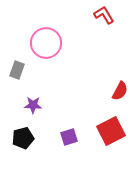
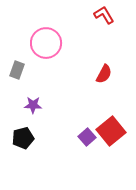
red semicircle: moved 16 px left, 17 px up
red square: rotated 12 degrees counterclockwise
purple square: moved 18 px right; rotated 24 degrees counterclockwise
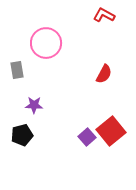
red L-shape: rotated 30 degrees counterclockwise
gray rectangle: rotated 30 degrees counterclockwise
purple star: moved 1 px right
black pentagon: moved 1 px left, 3 px up
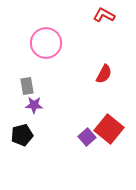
gray rectangle: moved 10 px right, 16 px down
red square: moved 2 px left, 2 px up; rotated 12 degrees counterclockwise
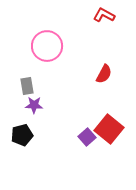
pink circle: moved 1 px right, 3 px down
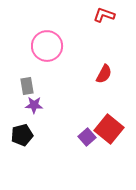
red L-shape: rotated 10 degrees counterclockwise
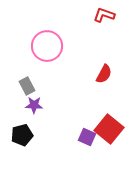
gray rectangle: rotated 18 degrees counterclockwise
purple square: rotated 24 degrees counterclockwise
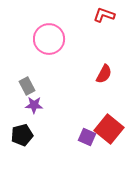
pink circle: moved 2 px right, 7 px up
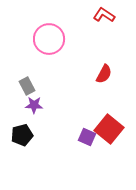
red L-shape: rotated 15 degrees clockwise
